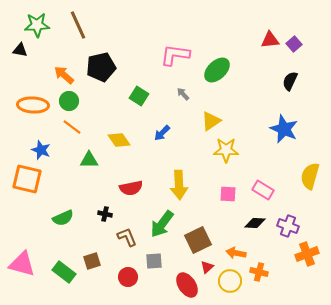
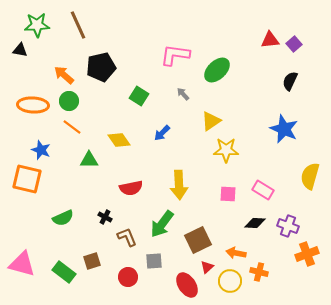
black cross at (105, 214): moved 3 px down; rotated 16 degrees clockwise
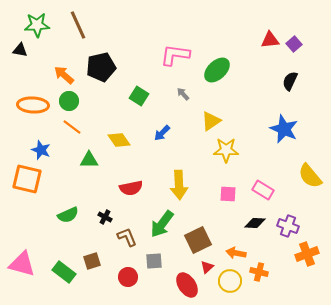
yellow semicircle at (310, 176): rotated 56 degrees counterclockwise
green semicircle at (63, 218): moved 5 px right, 3 px up
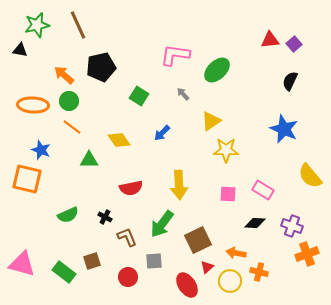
green star at (37, 25): rotated 10 degrees counterclockwise
purple cross at (288, 226): moved 4 px right
